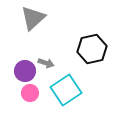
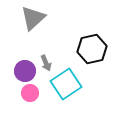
gray arrow: rotated 49 degrees clockwise
cyan square: moved 6 px up
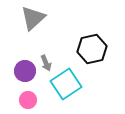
pink circle: moved 2 px left, 7 px down
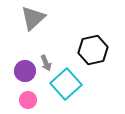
black hexagon: moved 1 px right, 1 px down
cyan square: rotated 8 degrees counterclockwise
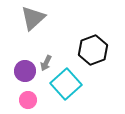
black hexagon: rotated 8 degrees counterclockwise
gray arrow: rotated 49 degrees clockwise
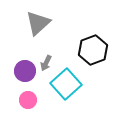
gray triangle: moved 5 px right, 5 px down
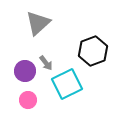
black hexagon: moved 1 px down
gray arrow: rotated 63 degrees counterclockwise
cyan square: moved 1 px right; rotated 16 degrees clockwise
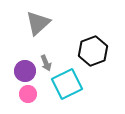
gray arrow: rotated 14 degrees clockwise
pink circle: moved 6 px up
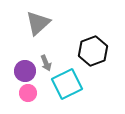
pink circle: moved 1 px up
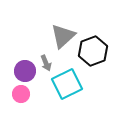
gray triangle: moved 25 px right, 13 px down
pink circle: moved 7 px left, 1 px down
